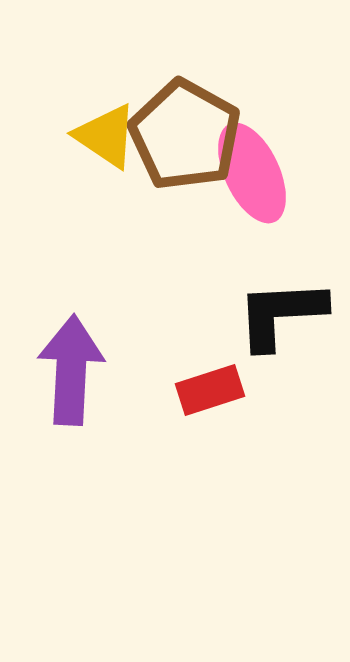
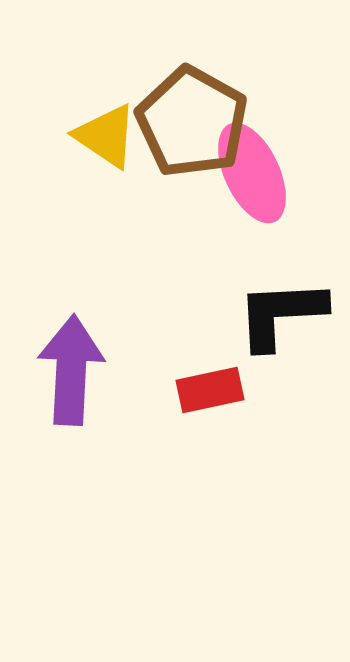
brown pentagon: moved 7 px right, 13 px up
red rectangle: rotated 6 degrees clockwise
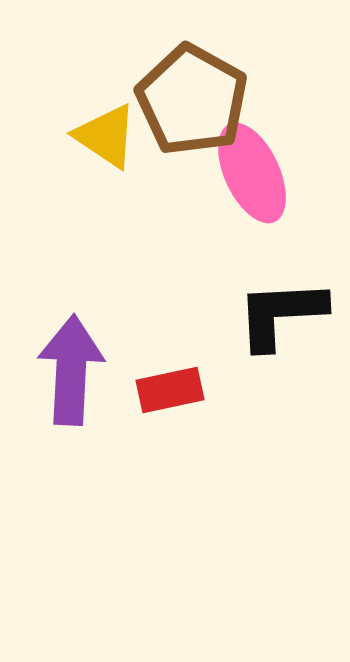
brown pentagon: moved 22 px up
red rectangle: moved 40 px left
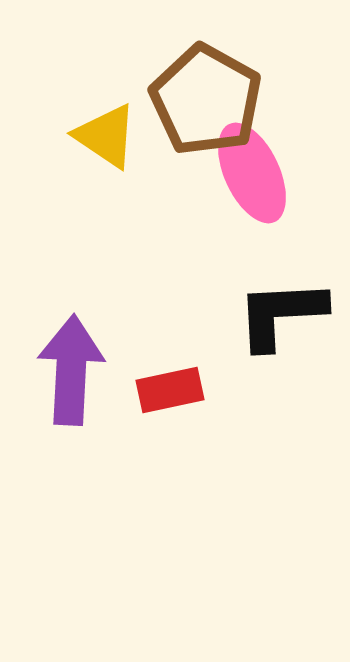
brown pentagon: moved 14 px right
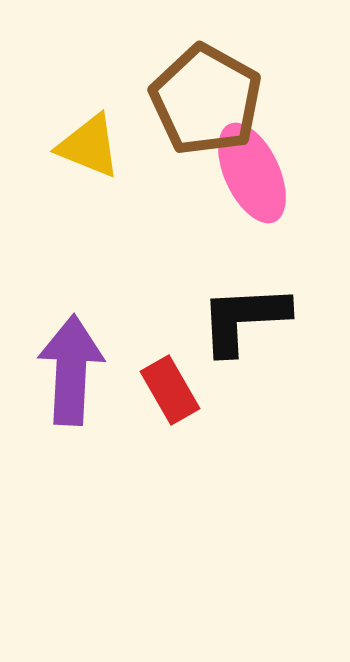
yellow triangle: moved 17 px left, 10 px down; rotated 12 degrees counterclockwise
black L-shape: moved 37 px left, 5 px down
red rectangle: rotated 72 degrees clockwise
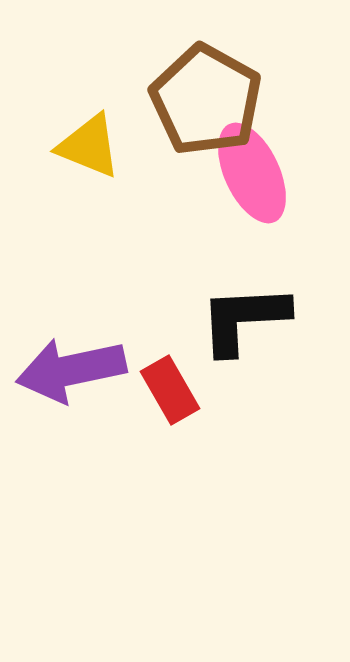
purple arrow: rotated 105 degrees counterclockwise
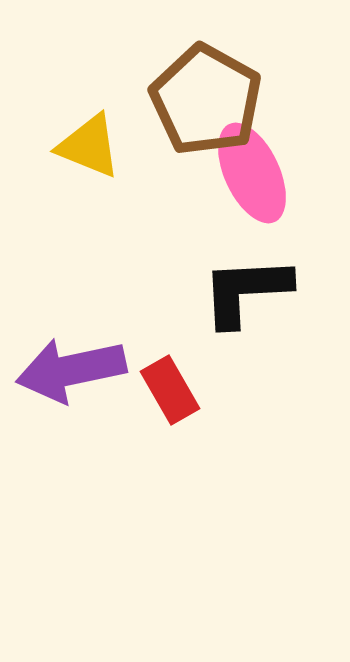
black L-shape: moved 2 px right, 28 px up
